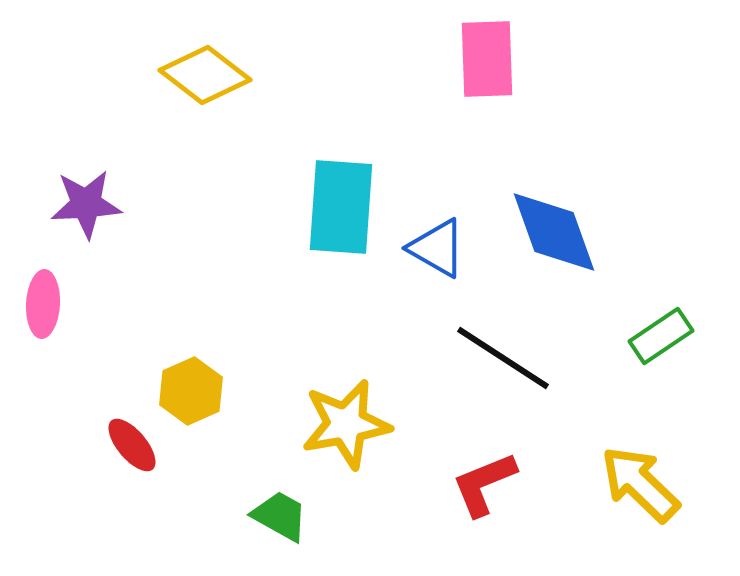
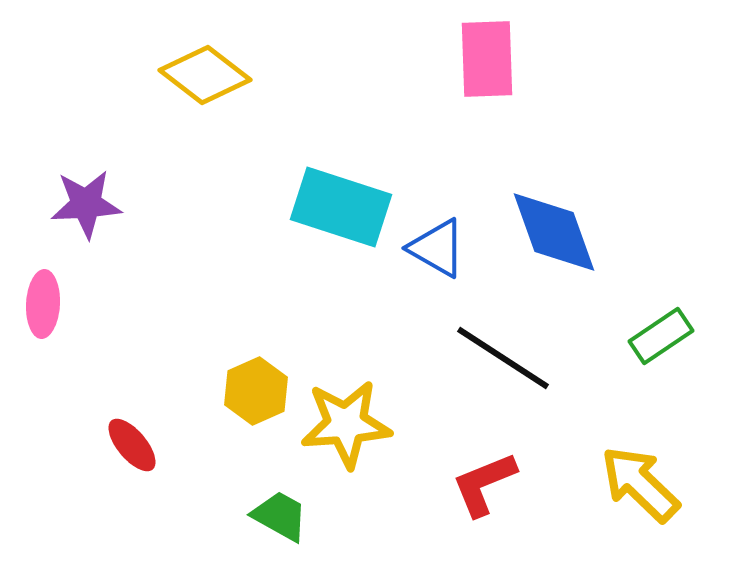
cyan rectangle: rotated 76 degrees counterclockwise
yellow hexagon: moved 65 px right
yellow star: rotated 6 degrees clockwise
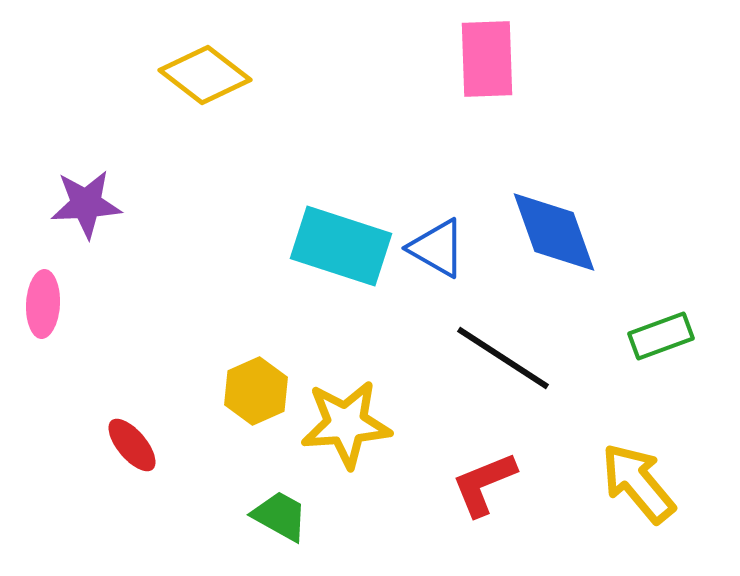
cyan rectangle: moved 39 px down
green rectangle: rotated 14 degrees clockwise
yellow arrow: moved 2 px left, 1 px up; rotated 6 degrees clockwise
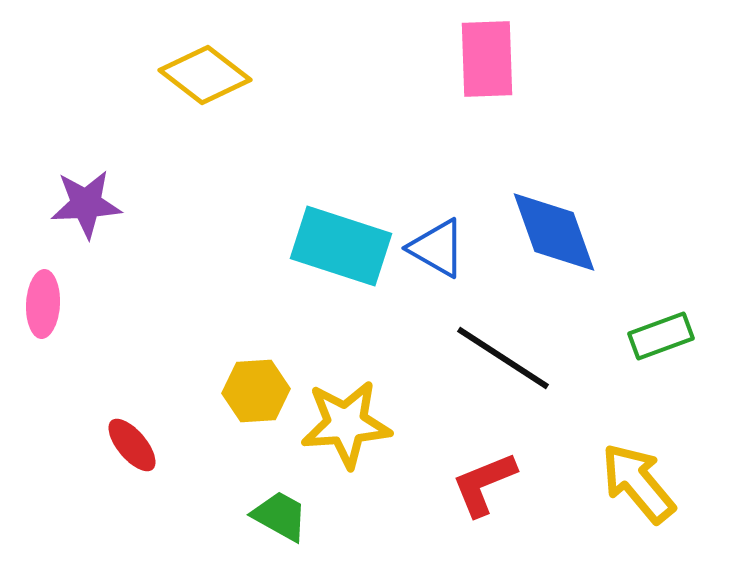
yellow hexagon: rotated 20 degrees clockwise
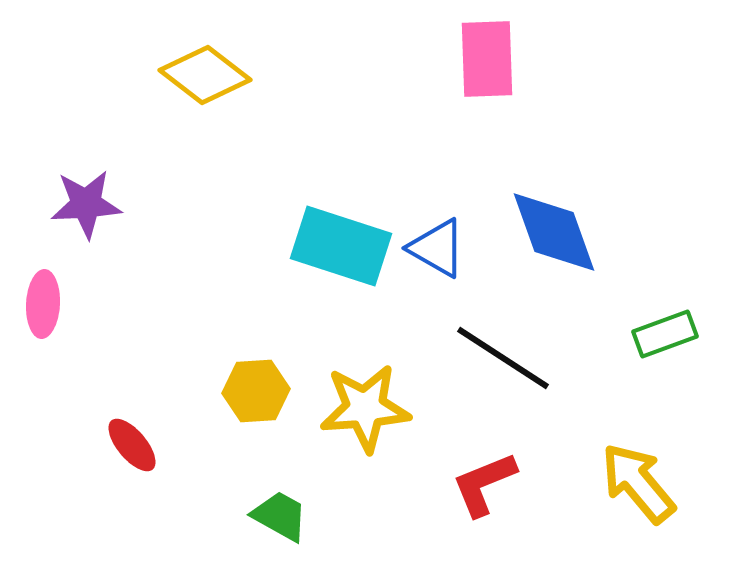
green rectangle: moved 4 px right, 2 px up
yellow star: moved 19 px right, 16 px up
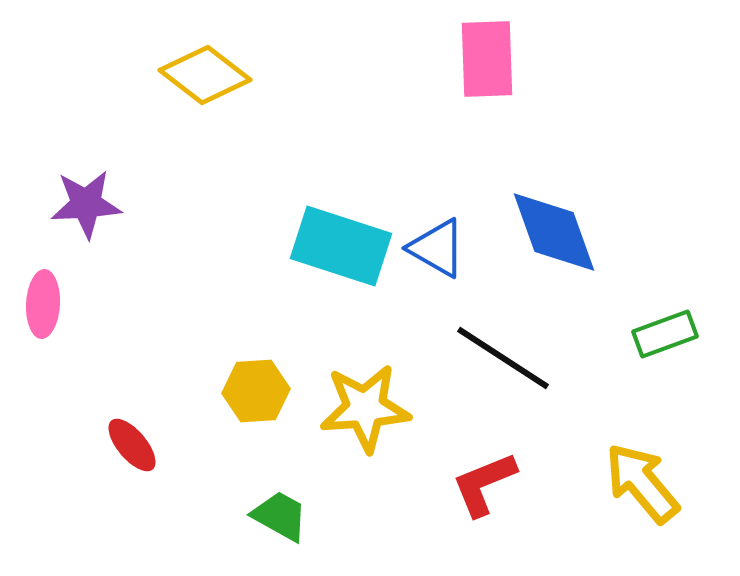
yellow arrow: moved 4 px right
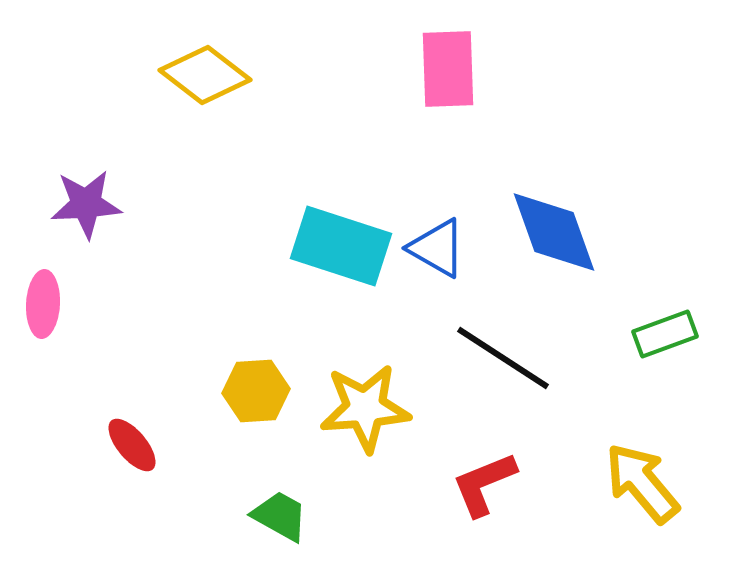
pink rectangle: moved 39 px left, 10 px down
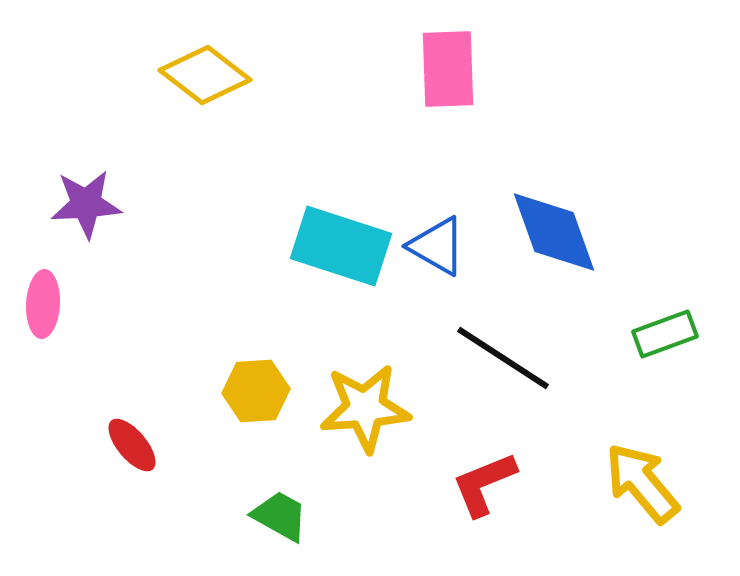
blue triangle: moved 2 px up
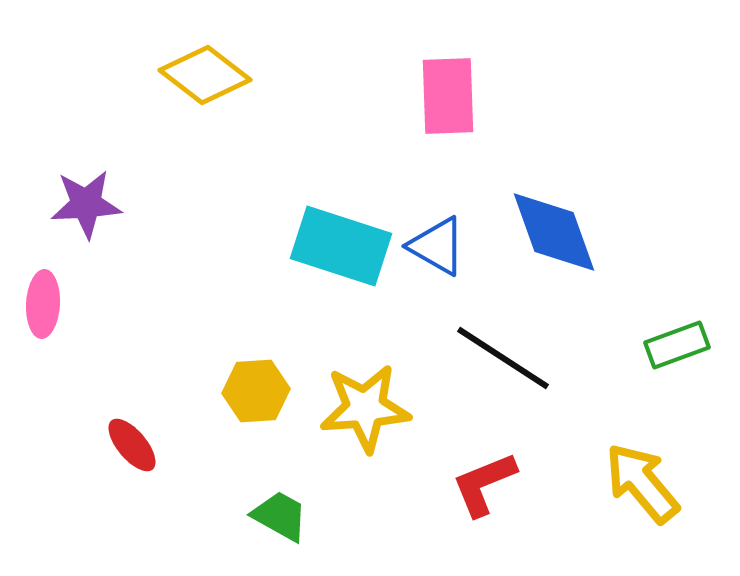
pink rectangle: moved 27 px down
green rectangle: moved 12 px right, 11 px down
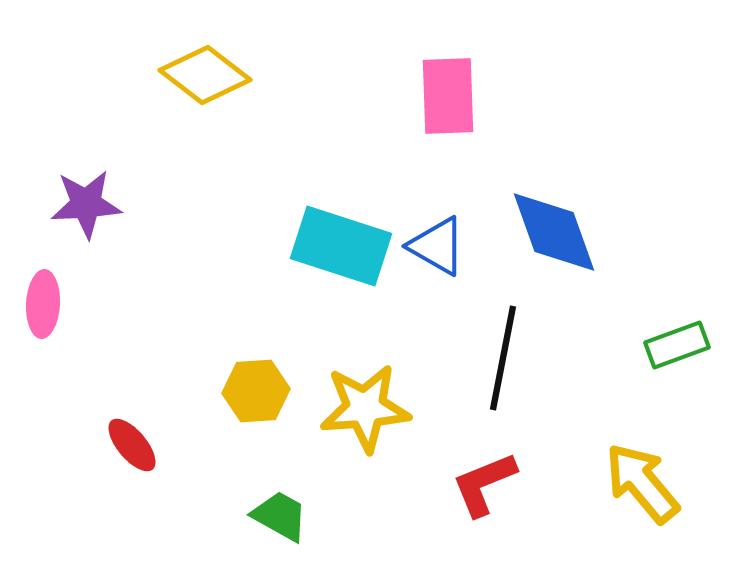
black line: rotated 68 degrees clockwise
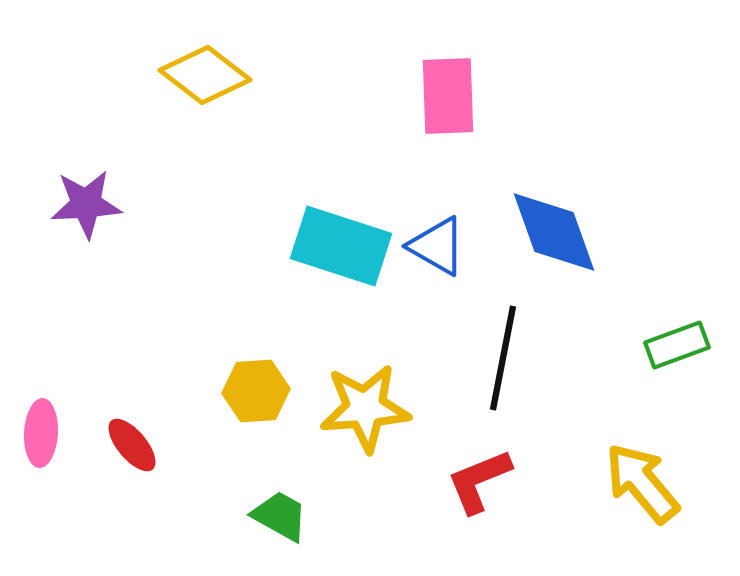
pink ellipse: moved 2 px left, 129 px down
red L-shape: moved 5 px left, 3 px up
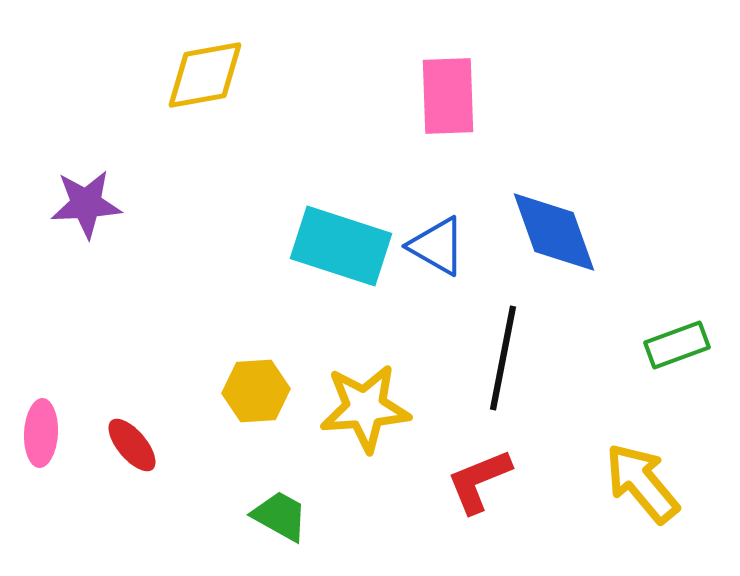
yellow diamond: rotated 48 degrees counterclockwise
